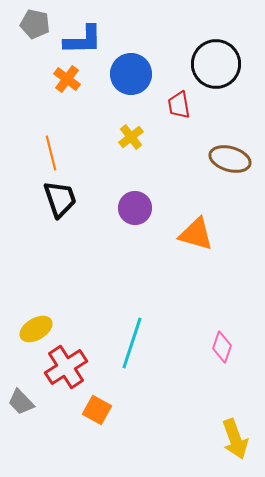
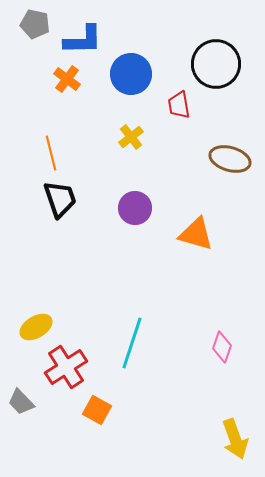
yellow ellipse: moved 2 px up
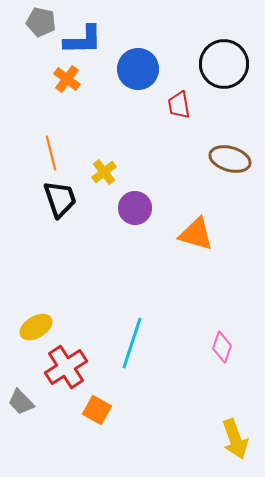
gray pentagon: moved 6 px right, 2 px up
black circle: moved 8 px right
blue circle: moved 7 px right, 5 px up
yellow cross: moved 27 px left, 35 px down
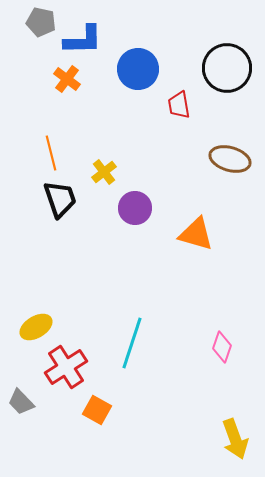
black circle: moved 3 px right, 4 px down
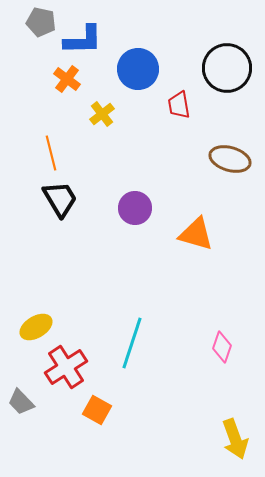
yellow cross: moved 2 px left, 58 px up
black trapezoid: rotated 12 degrees counterclockwise
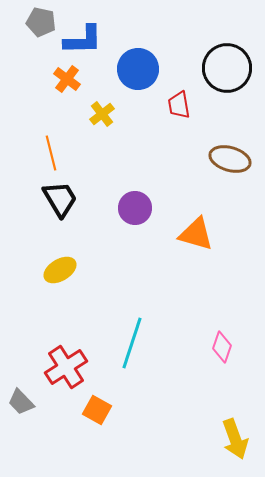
yellow ellipse: moved 24 px right, 57 px up
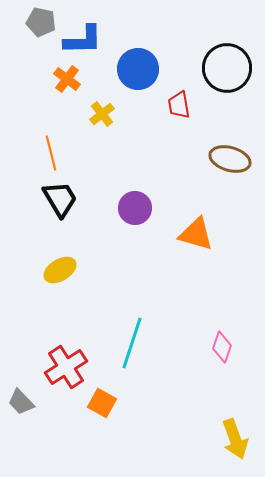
orange square: moved 5 px right, 7 px up
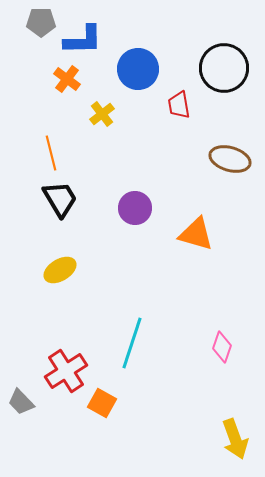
gray pentagon: rotated 12 degrees counterclockwise
black circle: moved 3 px left
red cross: moved 4 px down
